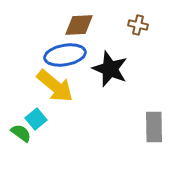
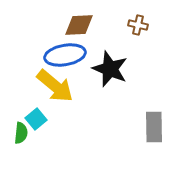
green semicircle: rotated 60 degrees clockwise
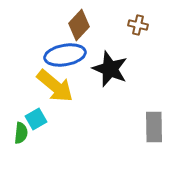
brown diamond: rotated 44 degrees counterclockwise
cyan square: rotated 10 degrees clockwise
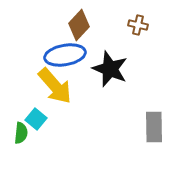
yellow arrow: rotated 9 degrees clockwise
cyan square: rotated 20 degrees counterclockwise
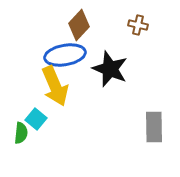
yellow arrow: rotated 18 degrees clockwise
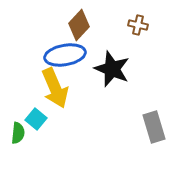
black star: moved 2 px right
yellow arrow: moved 2 px down
gray rectangle: rotated 16 degrees counterclockwise
green semicircle: moved 3 px left
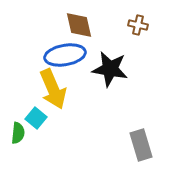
brown diamond: rotated 56 degrees counterclockwise
black star: moved 2 px left; rotated 12 degrees counterclockwise
yellow arrow: moved 2 px left, 1 px down
cyan square: moved 1 px up
gray rectangle: moved 13 px left, 18 px down
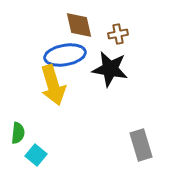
brown cross: moved 20 px left, 9 px down; rotated 24 degrees counterclockwise
yellow arrow: moved 4 px up; rotated 6 degrees clockwise
cyan square: moved 37 px down
